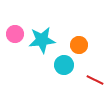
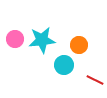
pink circle: moved 5 px down
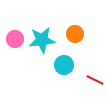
orange circle: moved 4 px left, 11 px up
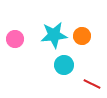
orange circle: moved 7 px right, 2 px down
cyan star: moved 12 px right, 5 px up
red line: moved 3 px left, 4 px down
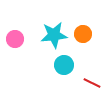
orange circle: moved 1 px right, 2 px up
red line: moved 1 px up
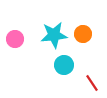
red line: rotated 30 degrees clockwise
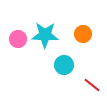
cyan star: moved 9 px left; rotated 8 degrees clockwise
pink circle: moved 3 px right
red line: moved 2 px down; rotated 18 degrees counterclockwise
